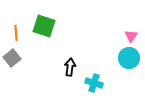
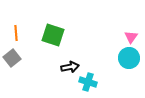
green square: moved 9 px right, 9 px down
pink triangle: moved 1 px down
black arrow: rotated 72 degrees clockwise
cyan cross: moved 6 px left, 1 px up
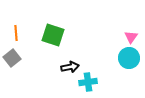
cyan cross: rotated 24 degrees counterclockwise
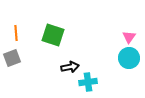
pink triangle: moved 2 px left
gray square: rotated 18 degrees clockwise
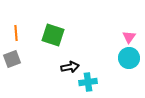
gray square: moved 1 px down
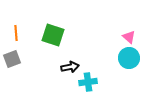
pink triangle: rotated 24 degrees counterclockwise
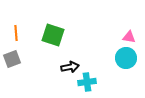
pink triangle: rotated 32 degrees counterclockwise
cyan circle: moved 3 px left
cyan cross: moved 1 px left
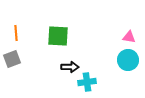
green square: moved 5 px right, 1 px down; rotated 15 degrees counterclockwise
cyan circle: moved 2 px right, 2 px down
black arrow: rotated 12 degrees clockwise
